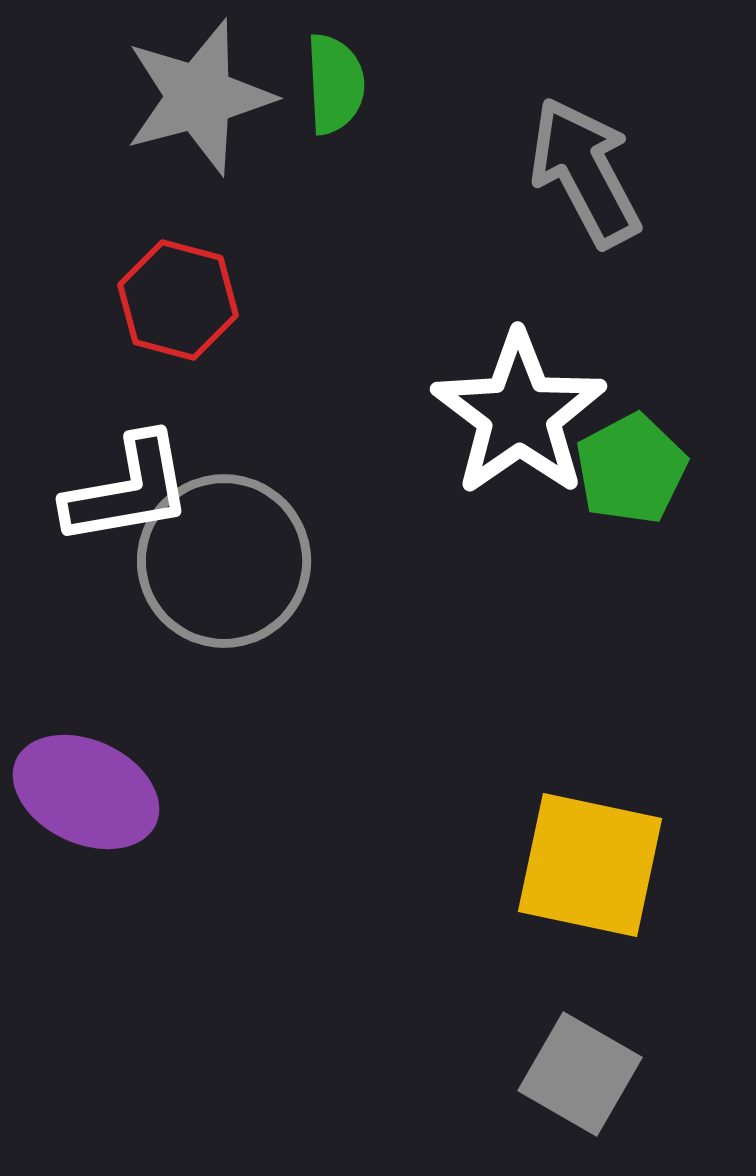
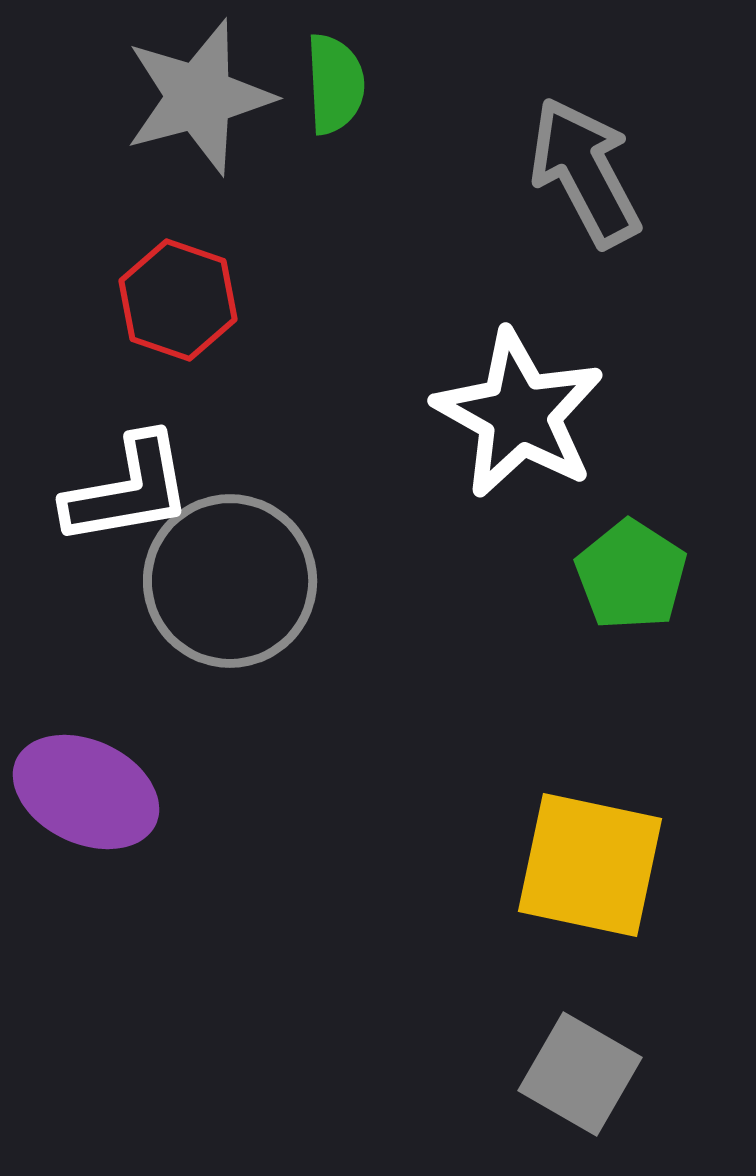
red hexagon: rotated 4 degrees clockwise
white star: rotated 8 degrees counterclockwise
green pentagon: moved 106 px down; rotated 11 degrees counterclockwise
gray circle: moved 6 px right, 20 px down
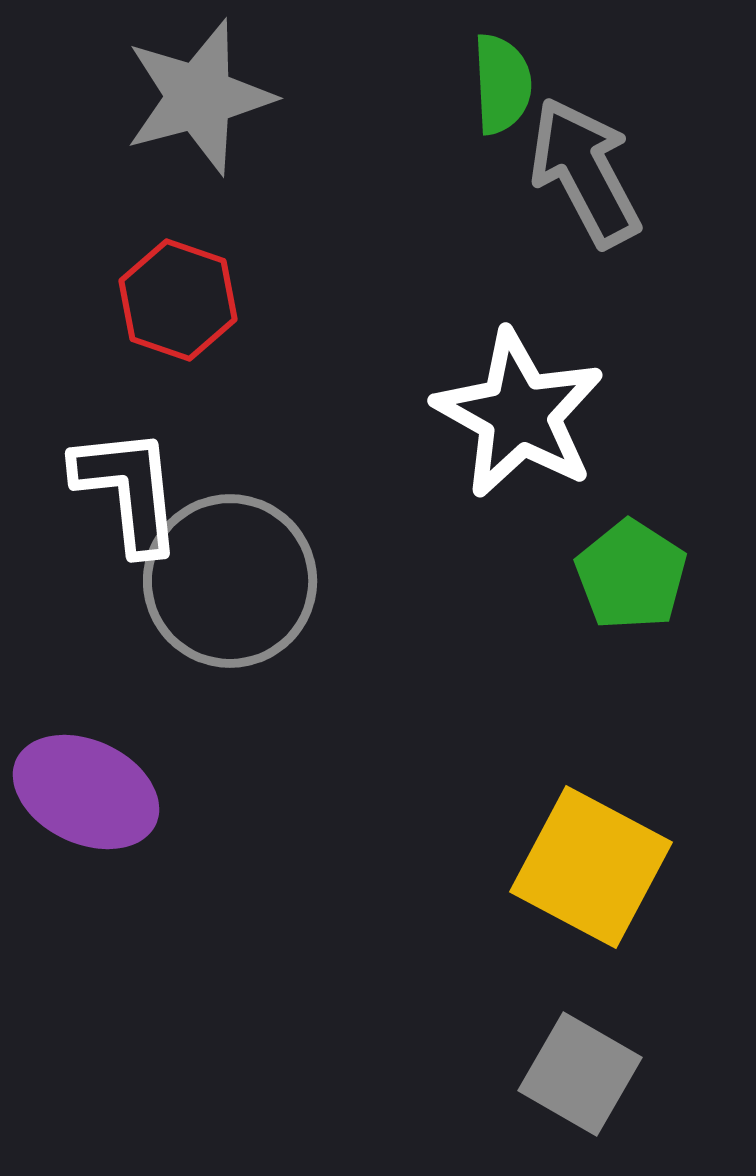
green semicircle: moved 167 px right
white L-shape: rotated 86 degrees counterclockwise
yellow square: moved 1 px right, 2 px down; rotated 16 degrees clockwise
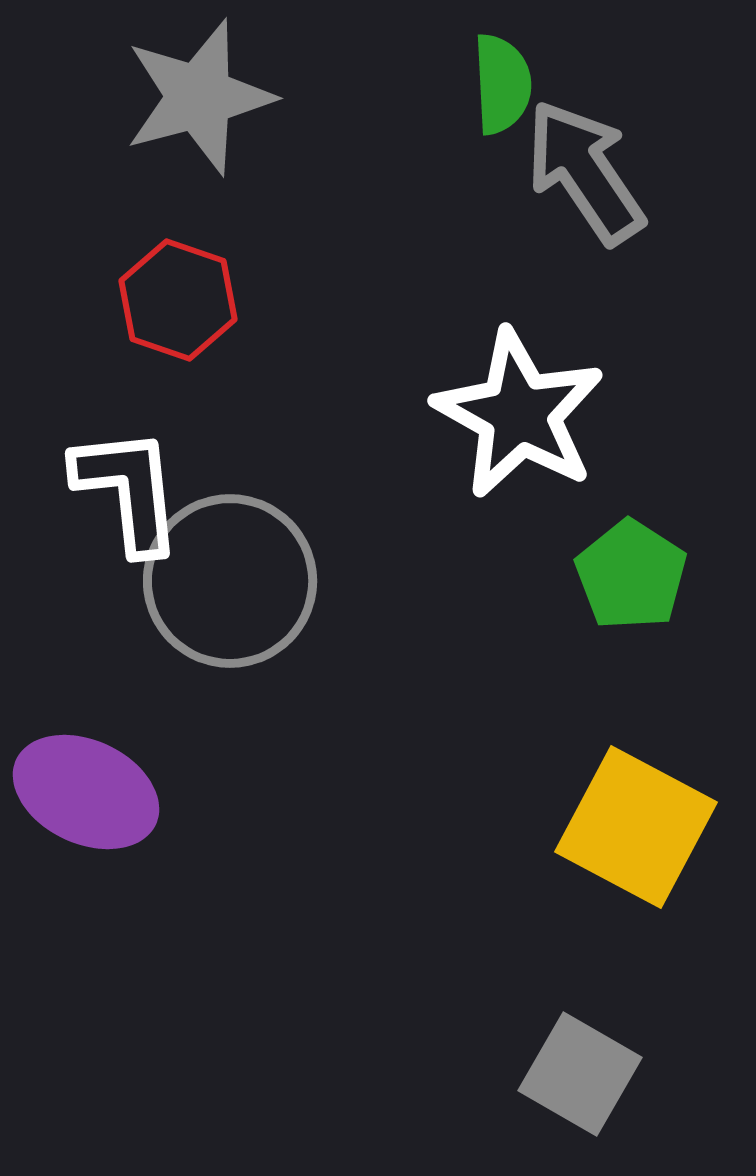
gray arrow: rotated 6 degrees counterclockwise
yellow square: moved 45 px right, 40 px up
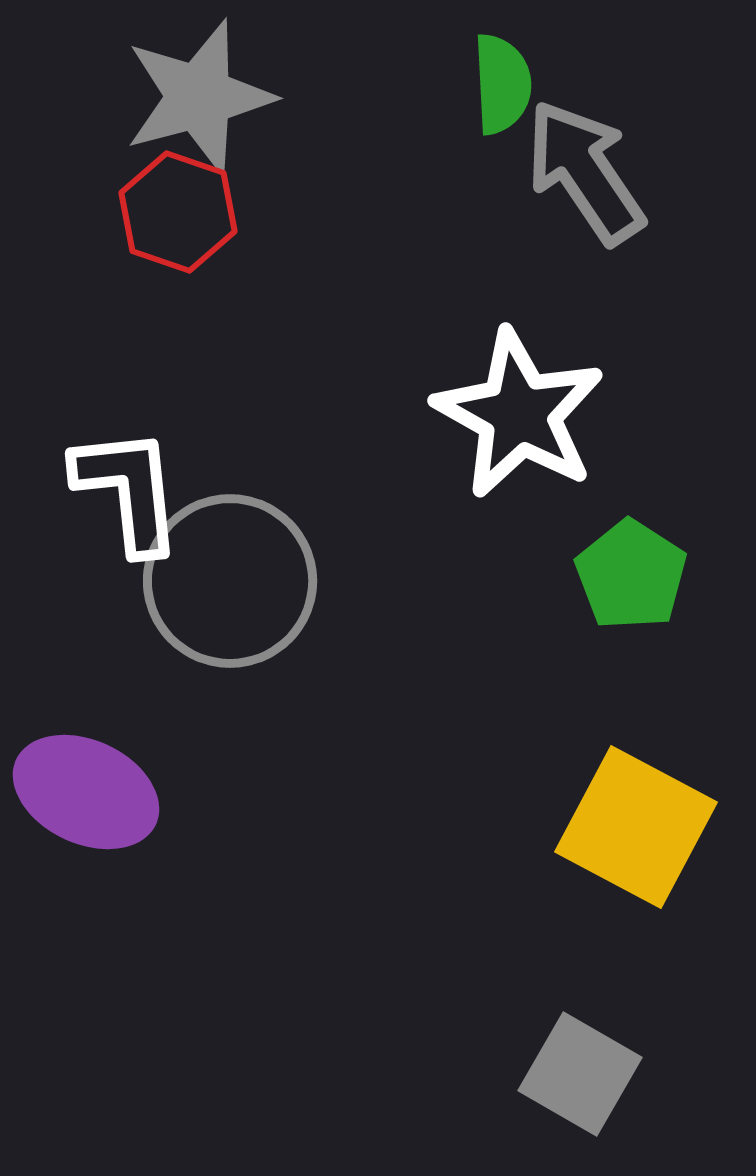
red hexagon: moved 88 px up
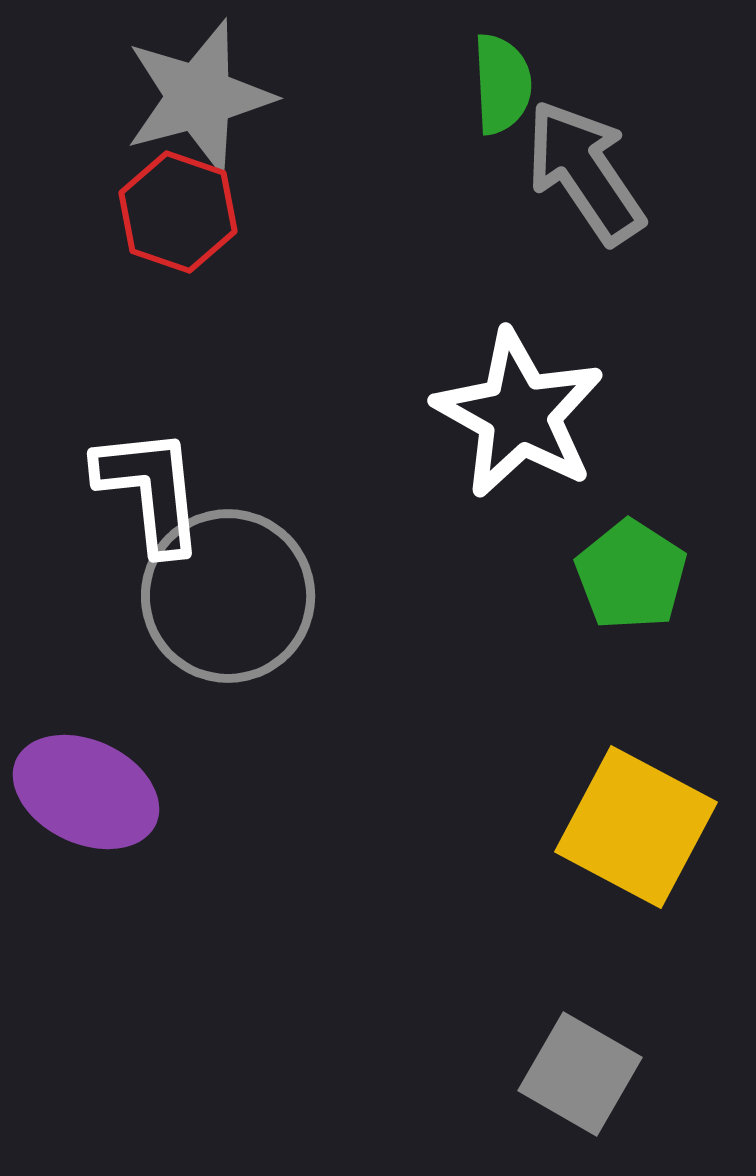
white L-shape: moved 22 px right
gray circle: moved 2 px left, 15 px down
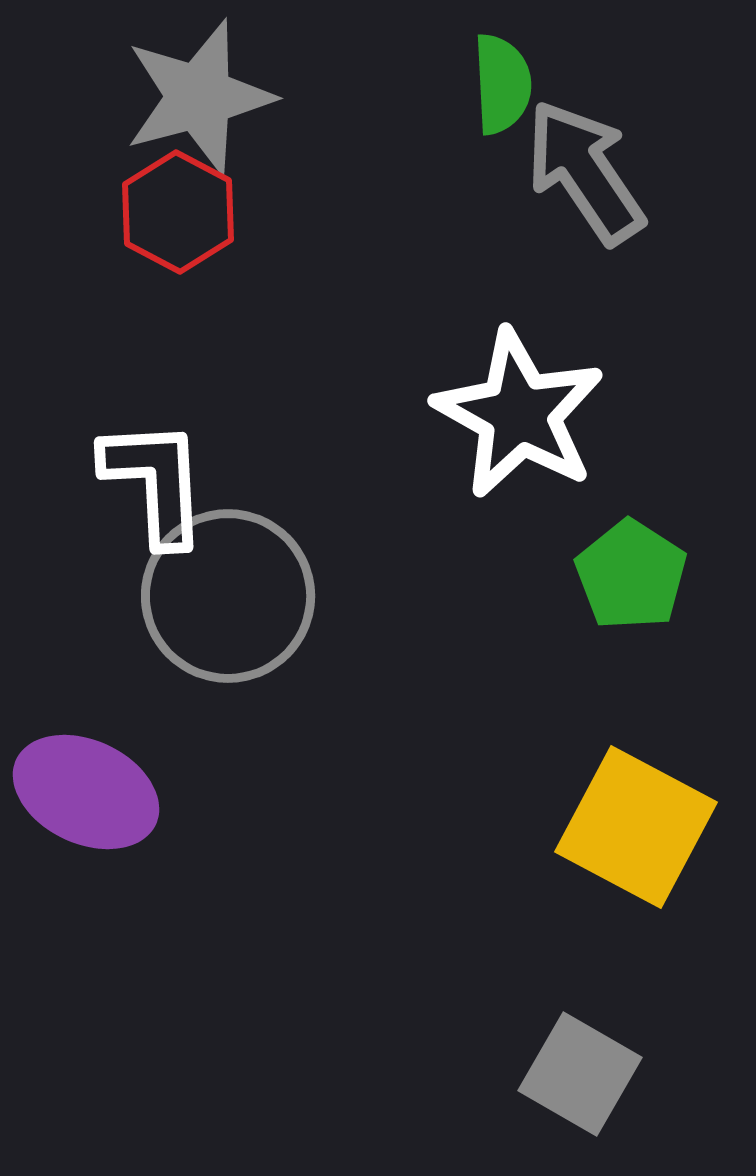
red hexagon: rotated 9 degrees clockwise
white L-shape: moved 5 px right, 8 px up; rotated 3 degrees clockwise
